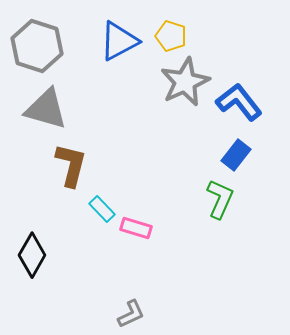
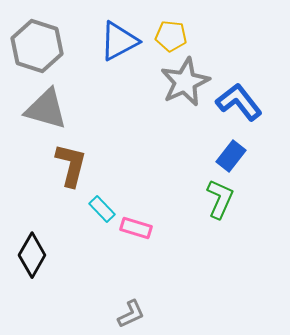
yellow pentagon: rotated 12 degrees counterclockwise
blue rectangle: moved 5 px left, 1 px down
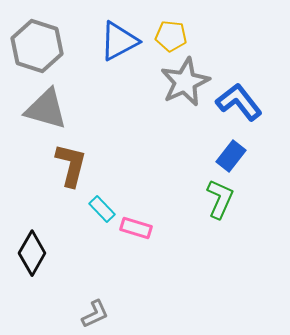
black diamond: moved 2 px up
gray L-shape: moved 36 px left
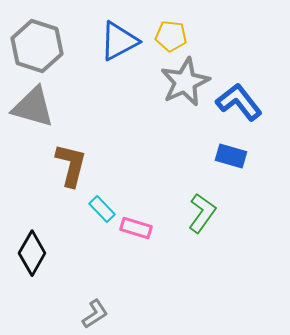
gray triangle: moved 13 px left, 2 px up
blue rectangle: rotated 68 degrees clockwise
green L-shape: moved 18 px left, 14 px down; rotated 12 degrees clockwise
gray L-shape: rotated 8 degrees counterclockwise
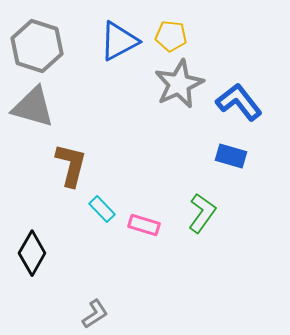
gray star: moved 6 px left, 2 px down
pink rectangle: moved 8 px right, 3 px up
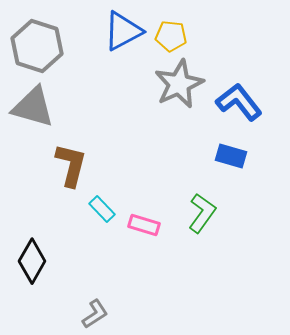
blue triangle: moved 4 px right, 10 px up
black diamond: moved 8 px down
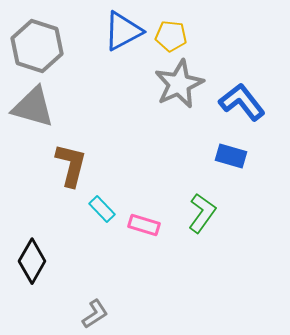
blue L-shape: moved 3 px right
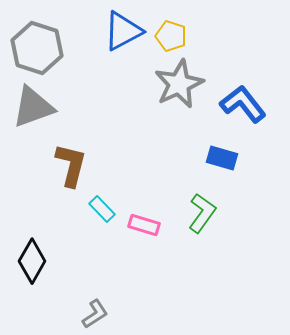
yellow pentagon: rotated 12 degrees clockwise
gray hexagon: moved 2 px down
blue L-shape: moved 1 px right, 2 px down
gray triangle: rotated 36 degrees counterclockwise
blue rectangle: moved 9 px left, 2 px down
